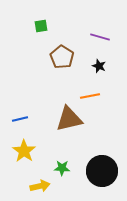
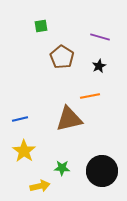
black star: rotated 24 degrees clockwise
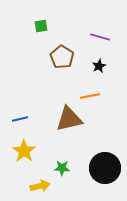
black circle: moved 3 px right, 3 px up
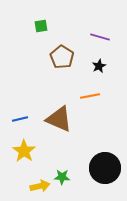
brown triangle: moved 10 px left; rotated 36 degrees clockwise
green star: moved 9 px down
